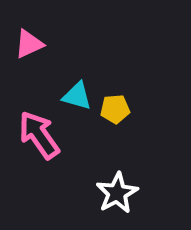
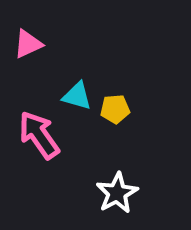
pink triangle: moved 1 px left
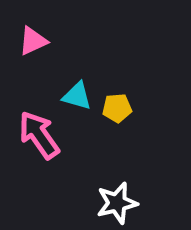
pink triangle: moved 5 px right, 3 px up
yellow pentagon: moved 2 px right, 1 px up
white star: moved 10 px down; rotated 15 degrees clockwise
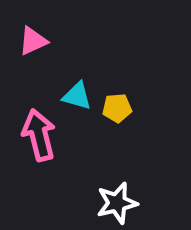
pink arrow: rotated 21 degrees clockwise
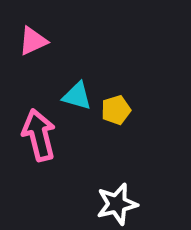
yellow pentagon: moved 1 px left, 2 px down; rotated 12 degrees counterclockwise
white star: moved 1 px down
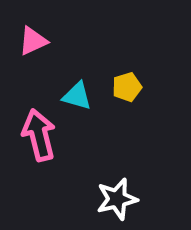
yellow pentagon: moved 11 px right, 23 px up
white star: moved 5 px up
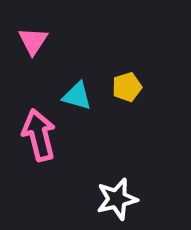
pink triangle: rotated 32 degrees counterclockwise
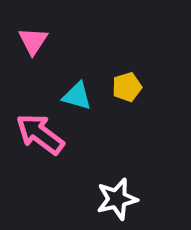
pink arrow: moved 1 px right, 1 px up; rotated 39 degrees counterclockwise
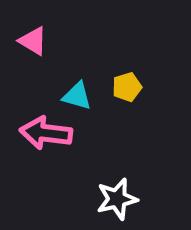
pink triangle: rotated 32 degrees counterclockwise
pink arrow: moved 6 px right, 1 px up; rotated 30 degrees counterclockwise
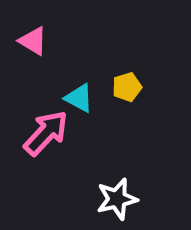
cyan triangle: moved 2 px right, 2 px down; rotated 12 degrees clockwise
pink arrow: rotated 126 degrees clockwise
